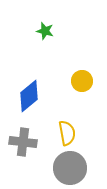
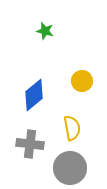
blue diamond: moved 5 px right, 1 px up
yellow semicircle: moved 5 px right, 5 px up
gray cross: moved 7 px right, 2 px down
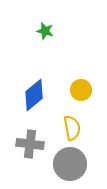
yellow circle: moved 1 px left, 9 px down
gray circle: moved 4 px up
